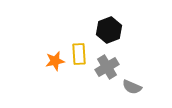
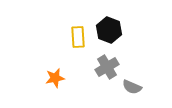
black hexagon: rotated 20 degrees counterclockwise
yellow rectangle: moved 1 px left, 17 px up
orange star: moved 17 px down
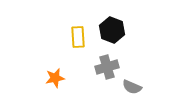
black hexagon: moved 3 px right
gray cross: rotated 15 degrees clockwise
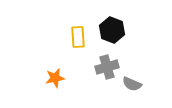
gray semicircle: moved 3 px up
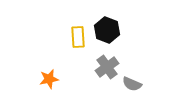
black hexagon: moved 5 px left
gray cross: rotated 20 degrees counterclockwise
orange star: moved 6 px left, 1 px down
